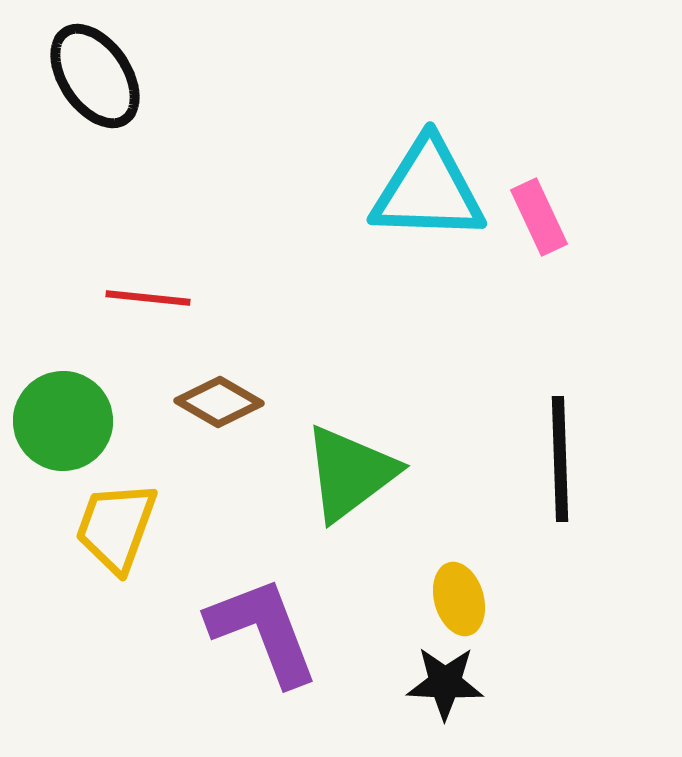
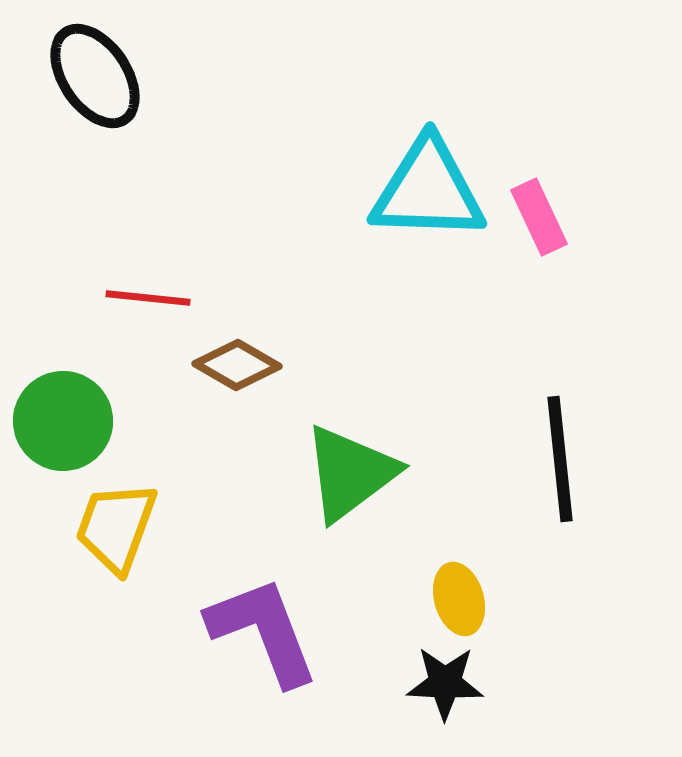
brown diamond: moved 18 px right, 37 px up
black line: rotated 4 degrees counterclockwise
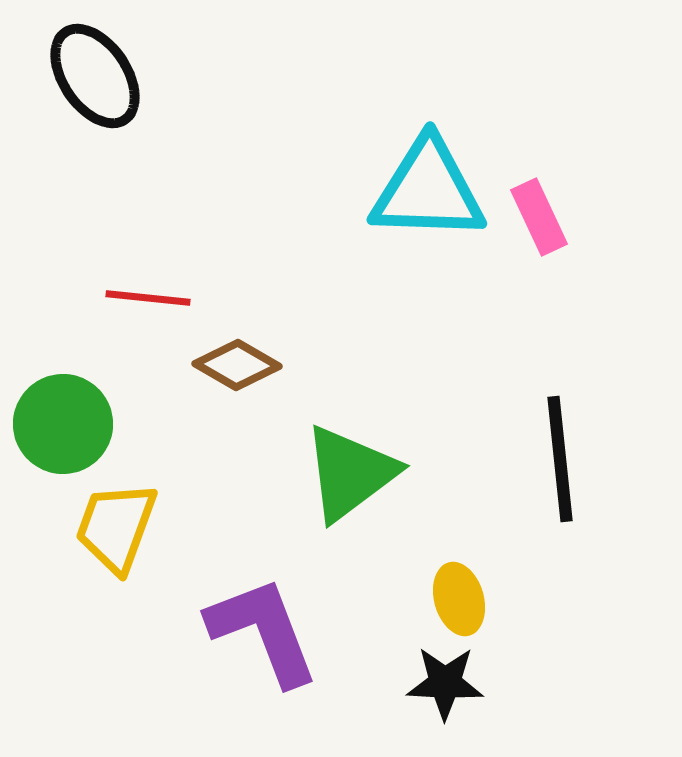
green circle: moved 3 px down
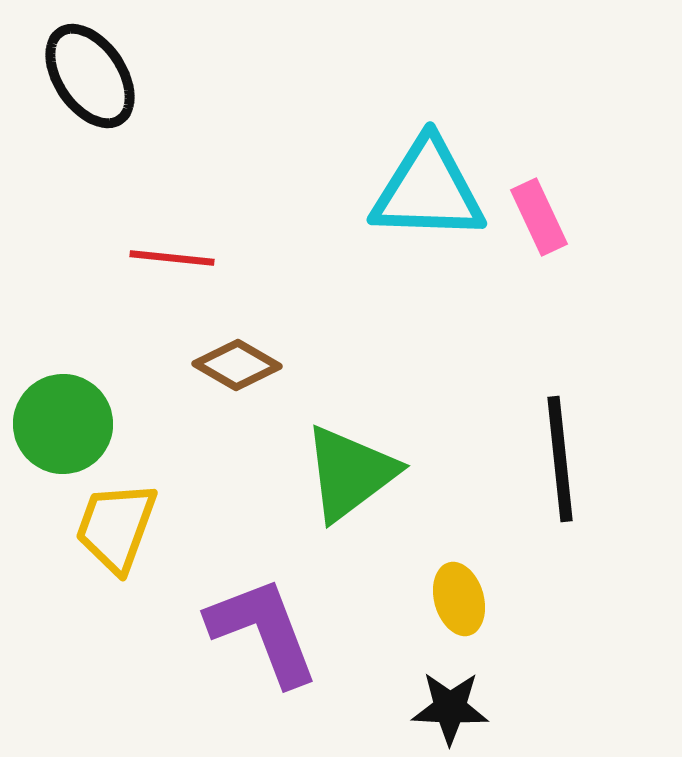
black ellipse: moved 5 px left
red line: moved 24 px right, 40 px up
black star: moved 5 px right, 25 px down
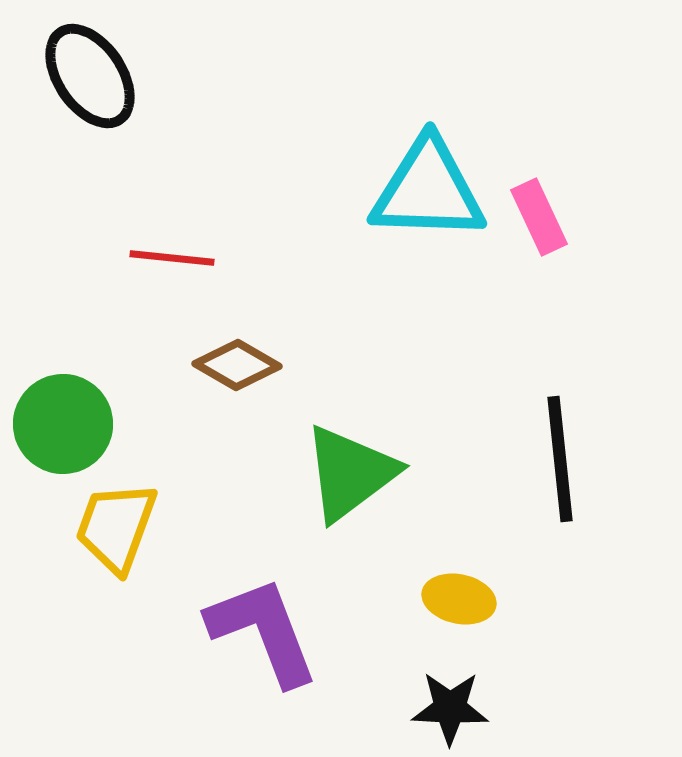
yellow ellipse: rotated 62 degrees counterclockwise
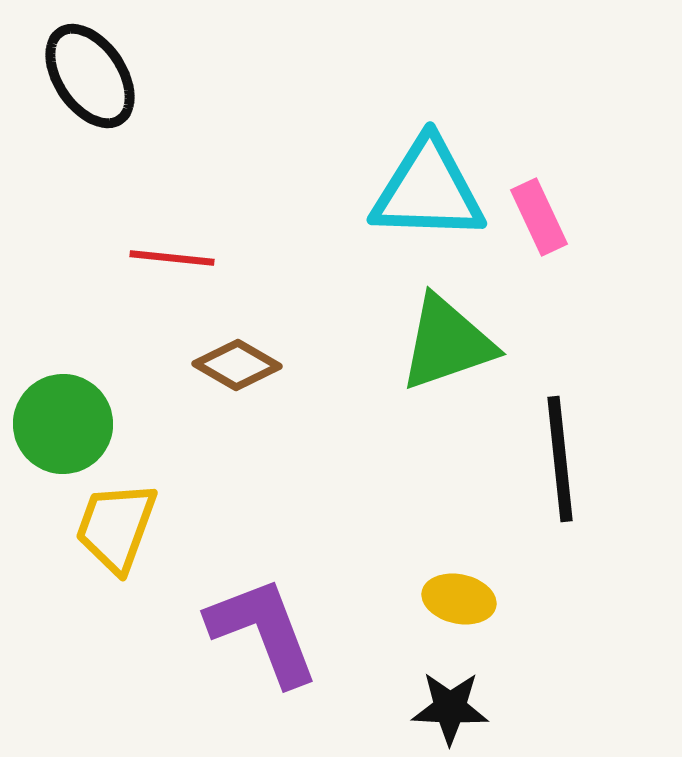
green triangle: moved 97 px right, 130 px up; rotated 18 degrees clockwise
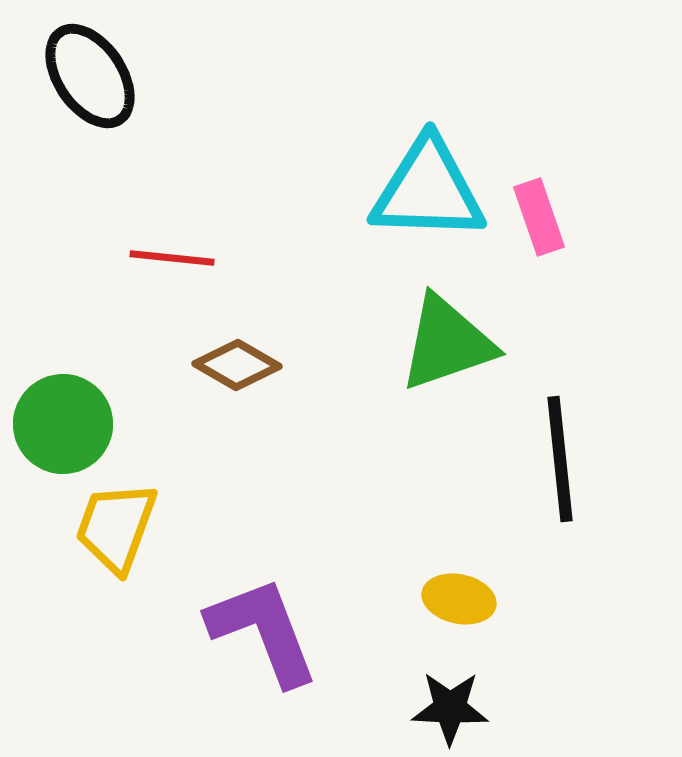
pink rectangle: rotated 6 degrees clockwise
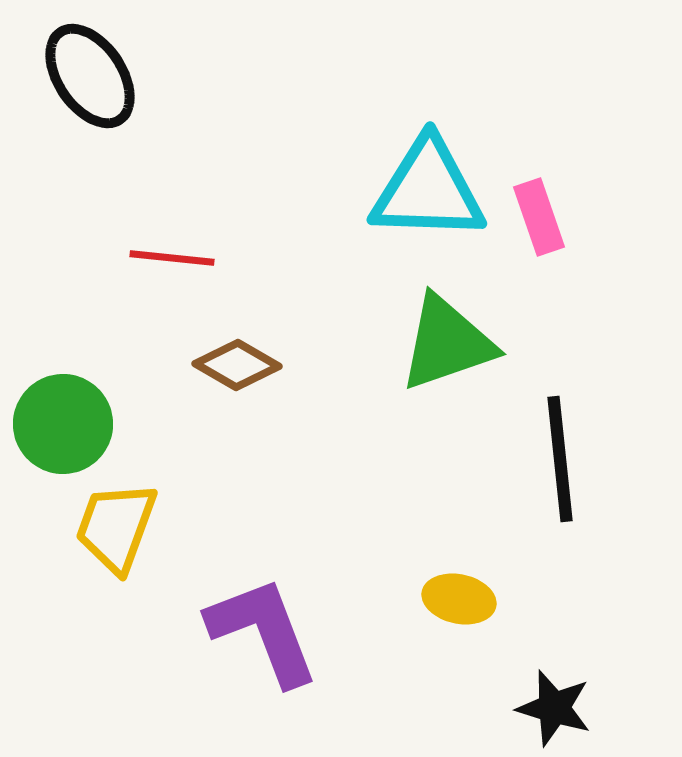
black star: moved 104 px right; rotated 14 degrees clockwise
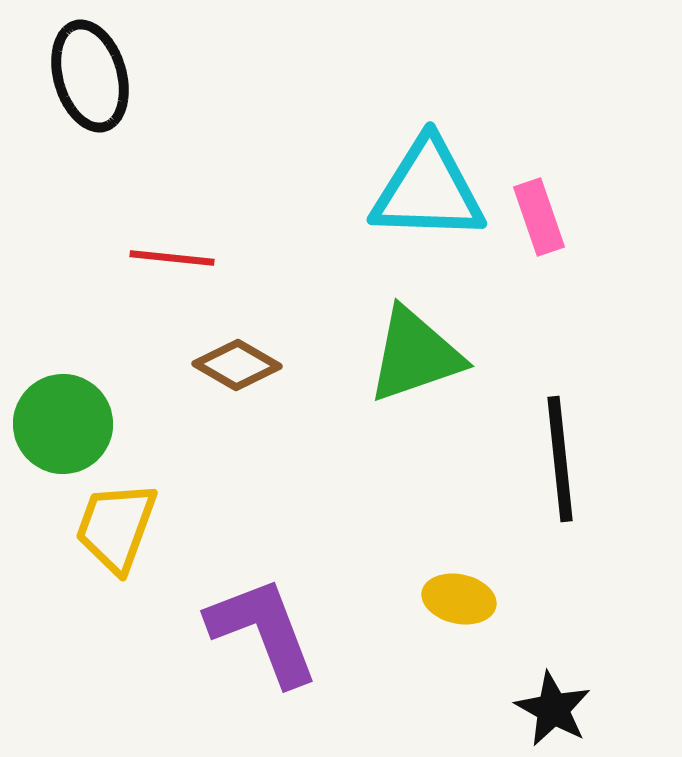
black ellipse: rotated 18 degrees clockwise
green triangle: moved 32 px left, 12 px down
black star: moved 1 px left, 1 px down; rotated 12 degrees clockwise
